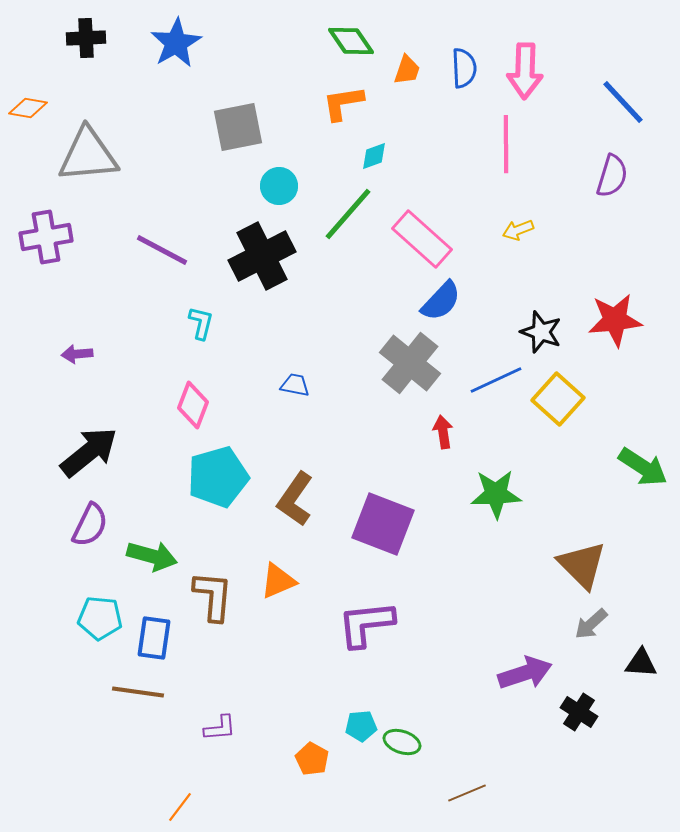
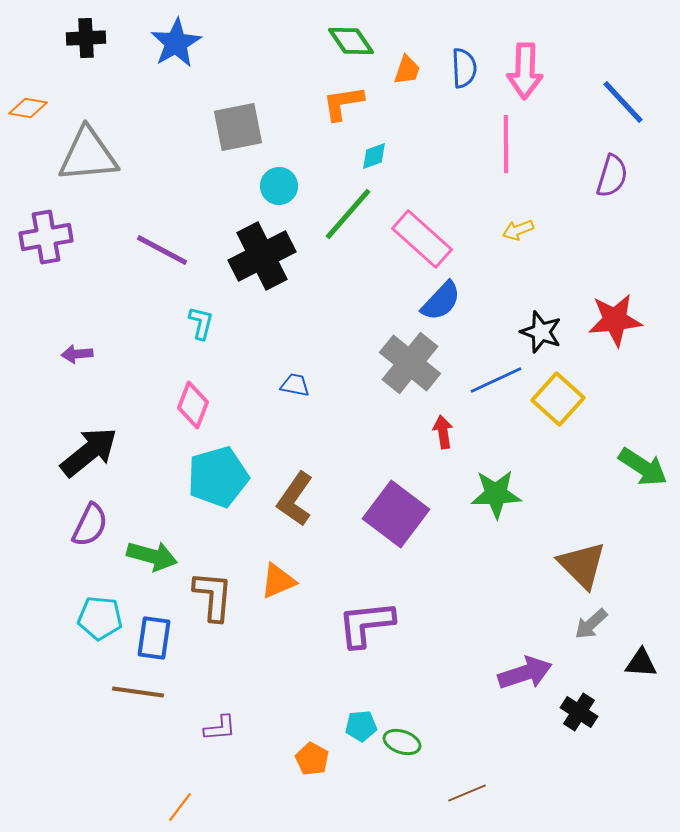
purple square at (383, 524): moved 13 px right, 10 px up; rotated 16 degrees clockwise
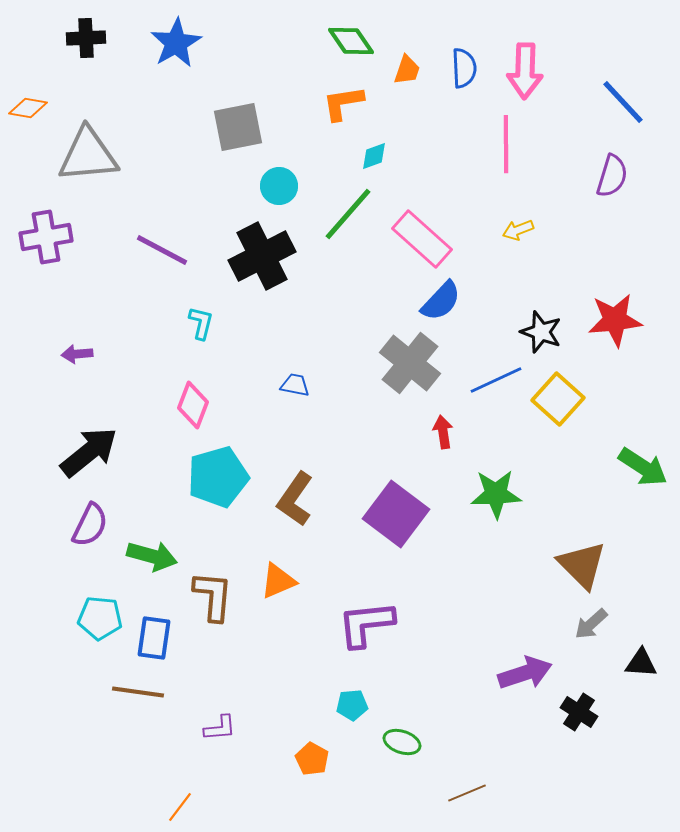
cyan pentagon at (361, 726): moved 9 px left, 21 px up
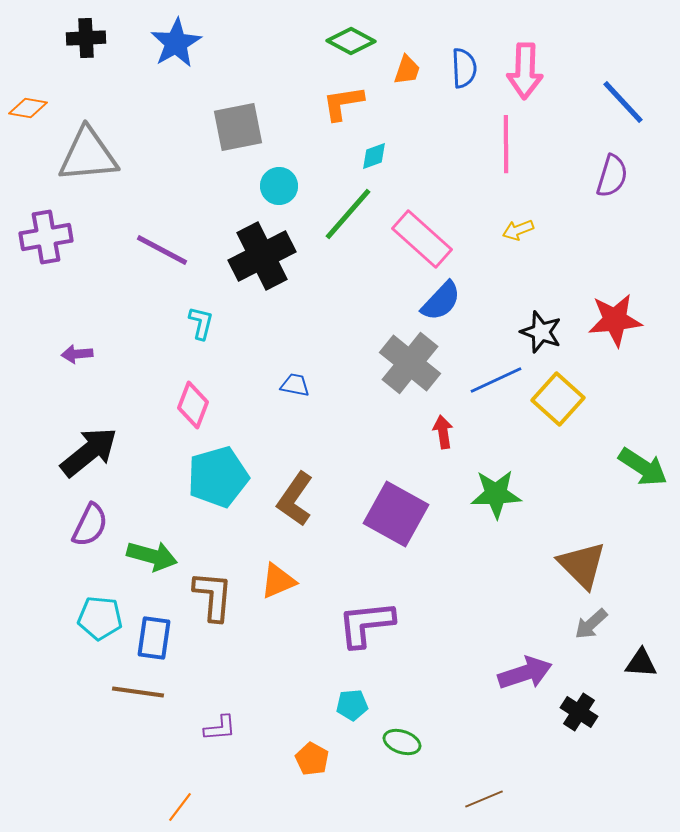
green diamond at (351, 41): rotated 27 degrees counterclockwise
purple square at (396, 514): rotated 8 degrees counterclockwise
brown line at (467, 793): moved 17 px right, 6 px down
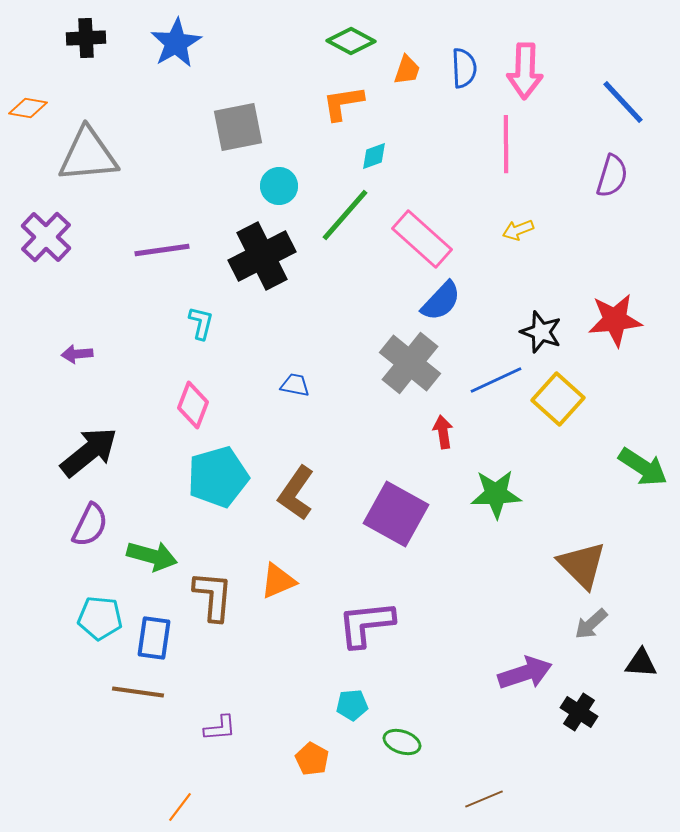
green line at (348, 214): moved 3 px left, 1 px down
purple cross at (46, 237): rotated 36 degrees counterclockwise
purple line at (162, 250): rotated 36 degrees counterclockwise
brown L-shape at (295, 499): moved 1 px right, 6 px up
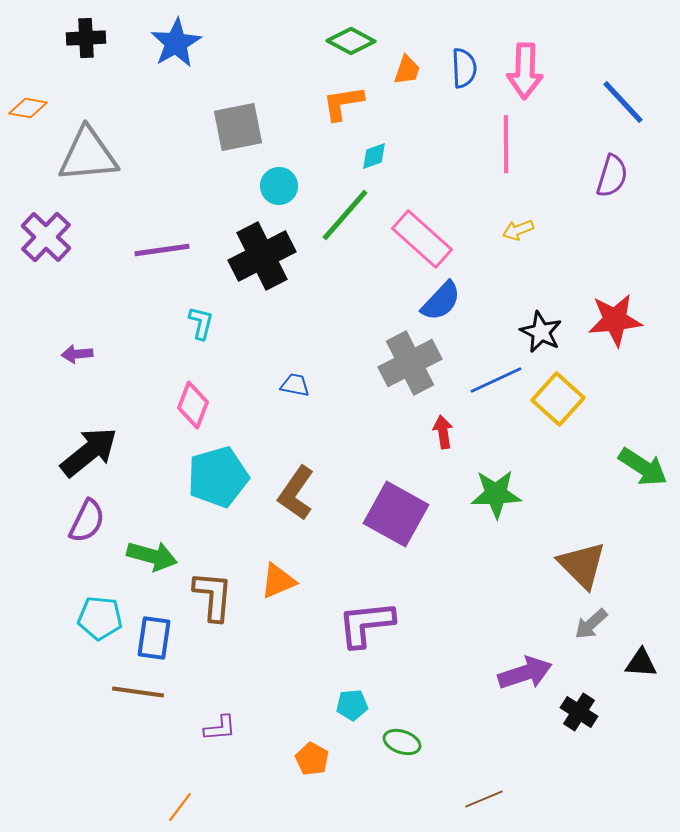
black star at (541, 332): rotated 6 degrees clockwise
gray cross at (410, 363): rotated 24 degrees clockwise
purple semicircle at (90, 525): moved 3 px left, 4 px up
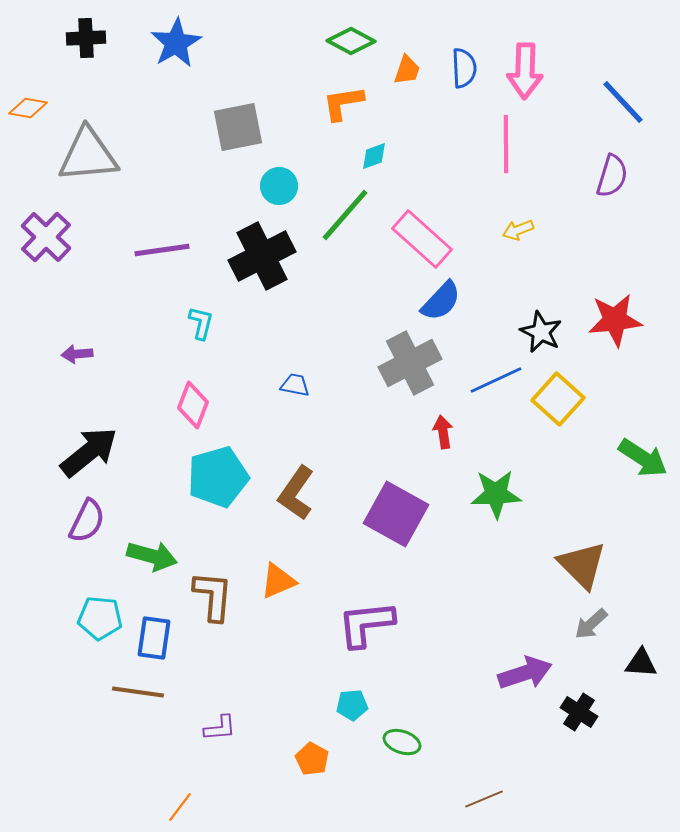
green arrow at (643, 467): moved 9 px up
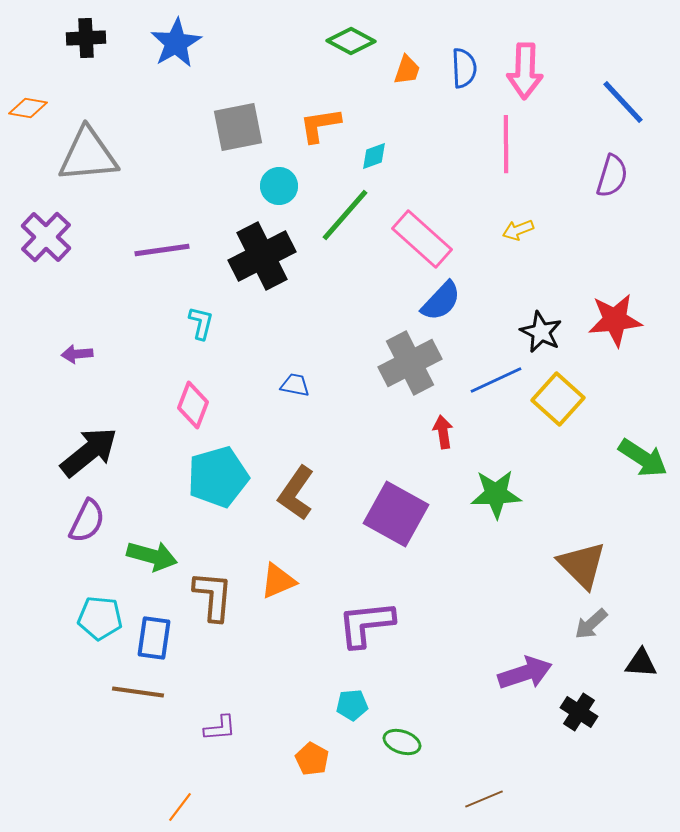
orange L-shape at (343, 103): moved 23 px left, 22 px down
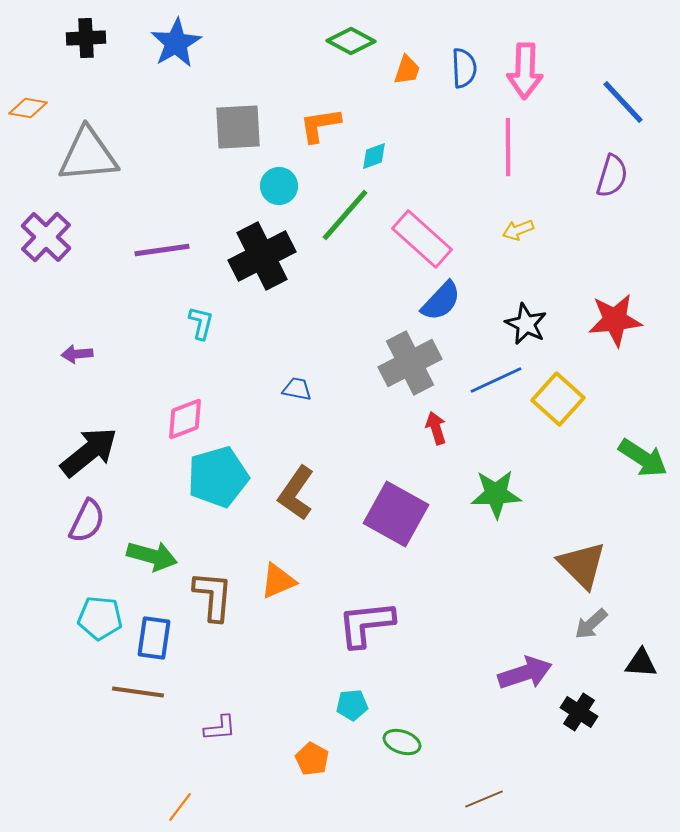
gray square at (238, 127): rotated 8 degrees clockwise
pink line at (506, 144): moved 2 px right, 3 px down
black star at (541, 332): moved 15 px left, 8 px up
blue trapezoid at (295, 385): moved 2 px right, 4 px down
pink diamond at (193, 405): moved 8 px left, 14 px down; rotated 48 degrees clockwise
red arrow at (443, 432): moved 7 px left, 4 px up; rotated 8 degrees counterclockwise
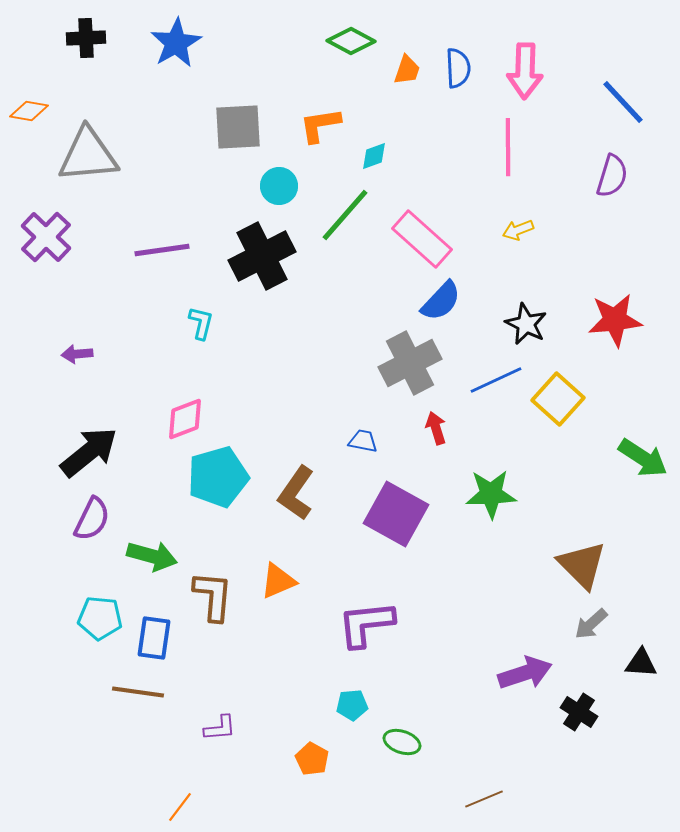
blue semicircle at (464, 68): moved 6 px left
orange diamond at (28, 108): moved 1 px right, 3 px down
blue trapezoid at (297, 389): moved 66 px right, 52 px down
green star at (496, 494): moved 5 px left
purple semicircle at (87, 521): moved 5 px right, 2 px up
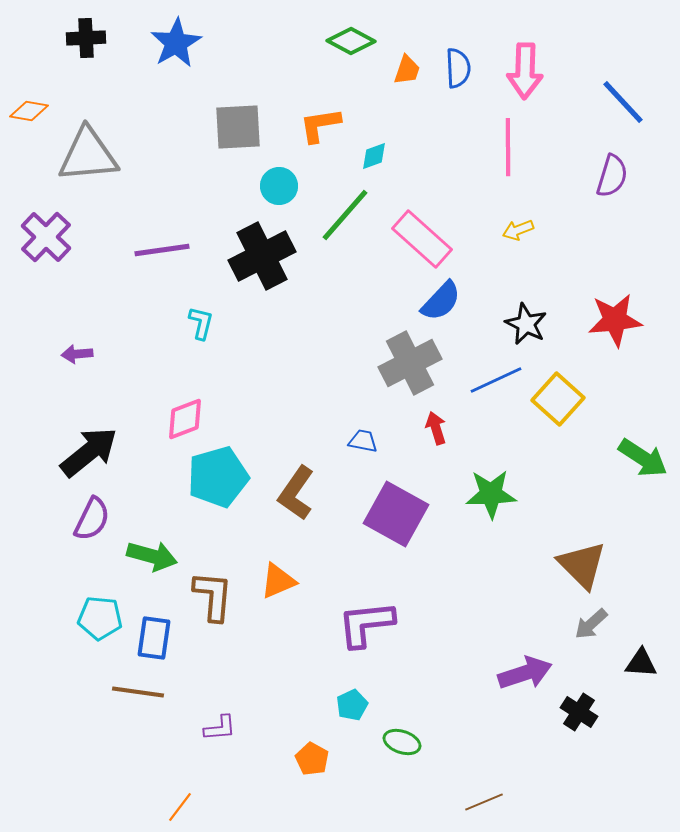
cyan pentagon at (352, 705): rotated 20 degrees counterclockwise
brown line at (484, 799): moved 3 px down
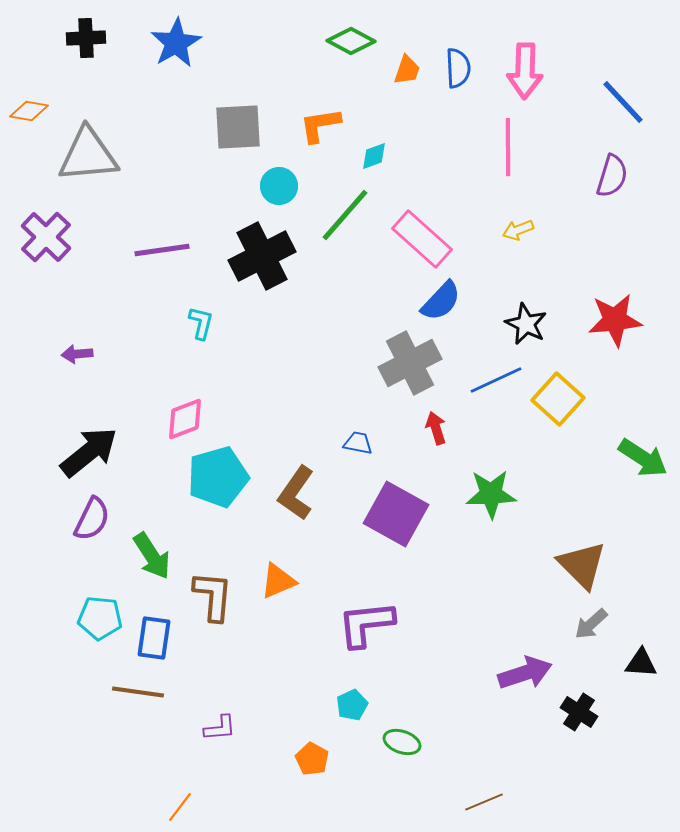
blue trapezoid at (363, 441): moved 5 px left, 2 px down
green arrow at (152, 556): rotated 42 degrees clockwise
